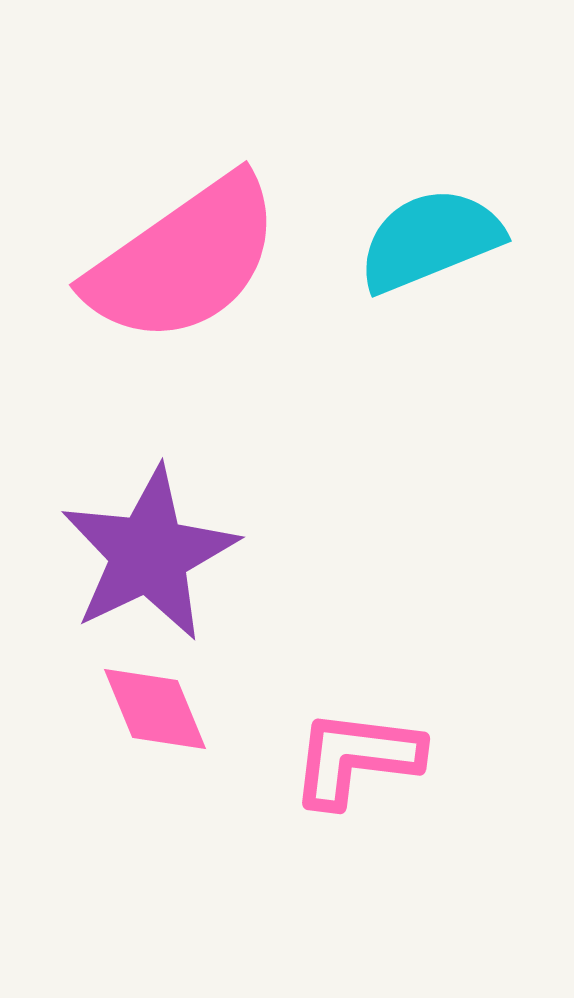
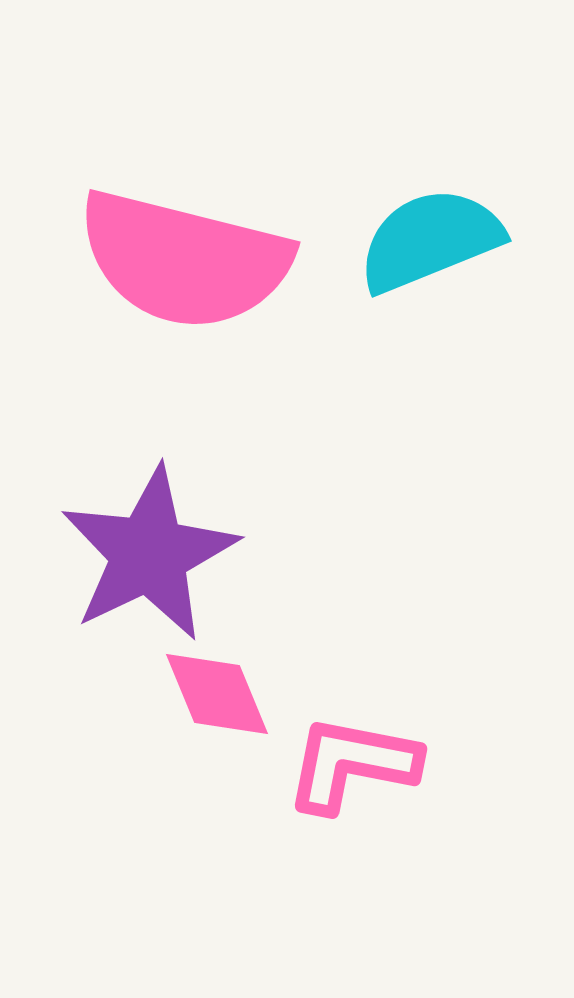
pink semicircle: rotated 49 degrees clockwise
pink diamond: moved 62 px right, 15 px up
pink L-shape: moved 4 px left, 6 px down; rotated 4 degrees clockwise
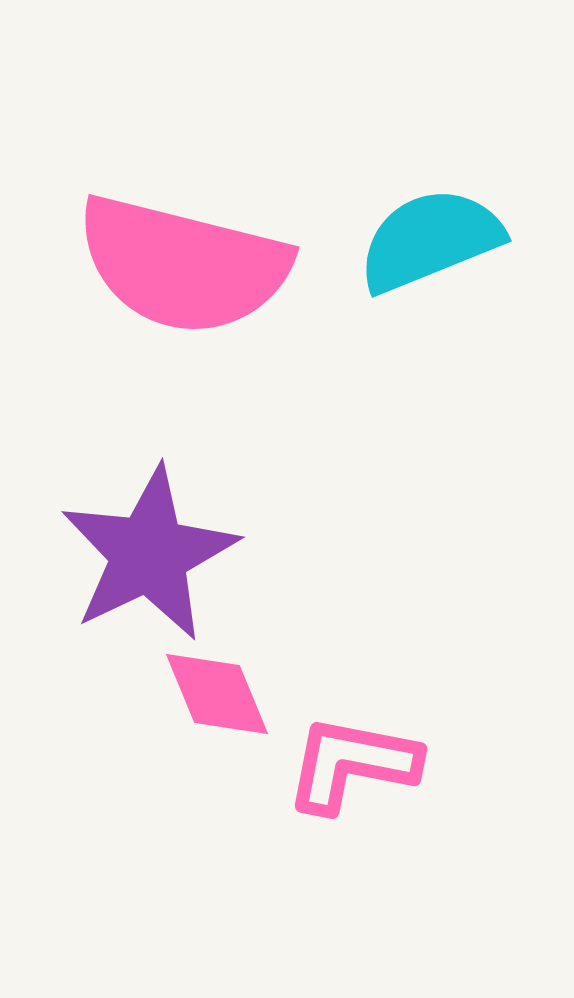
pink semicircle: moved 1 px left, 5 px down
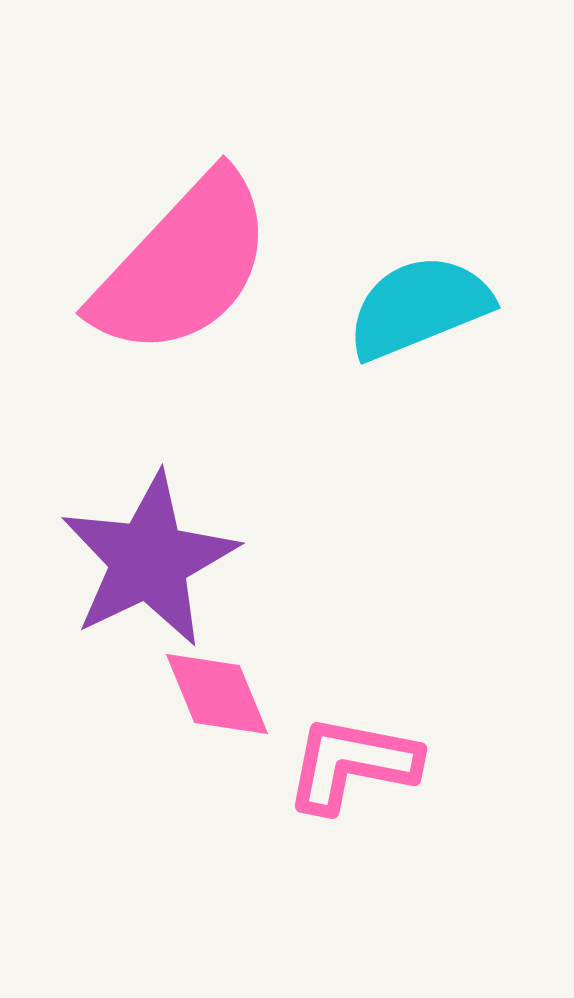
cyan semicircle: moved 11 px left, 67 px down
pink semicircle: rotated 61 degrees counterclockwise
purple star: moved 6 px down
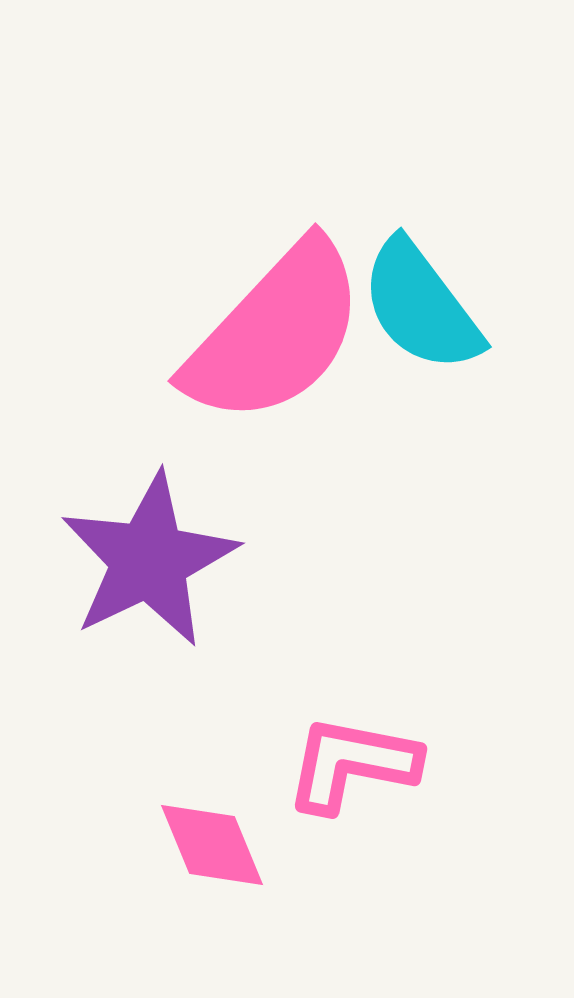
pink semicircle: moved 92 px right, 68 px down
cyan semicircle: moved 2 px right, 1 px up; rotated 105 degrees counterclockwise
pink diamond: moved 5 px left, 151 px down
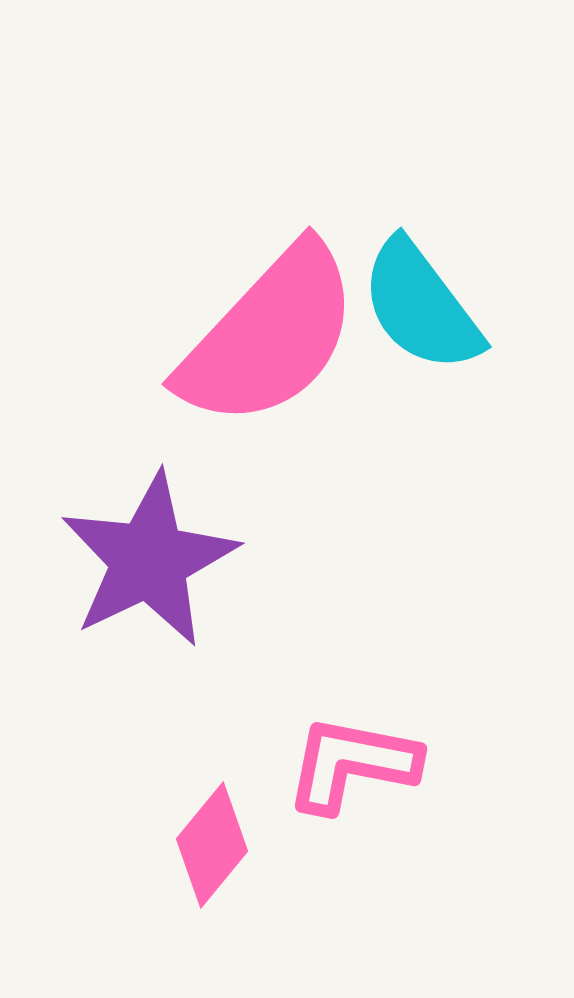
pink semicircle: moved 6 px left, 3 px down
pink diamond: rotated 62 degrees clockwise
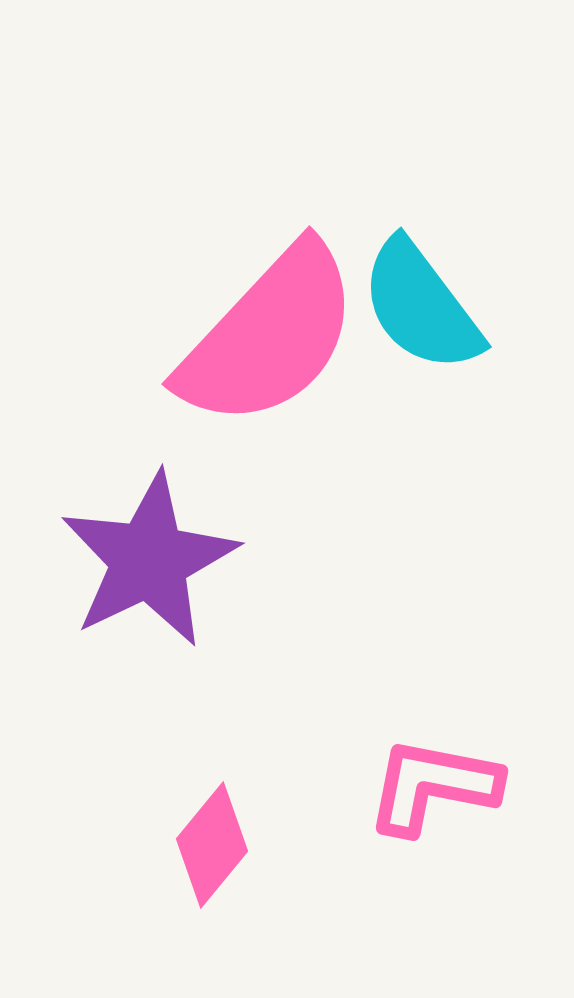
pink L-shape: moved 81 px right, 22 px down
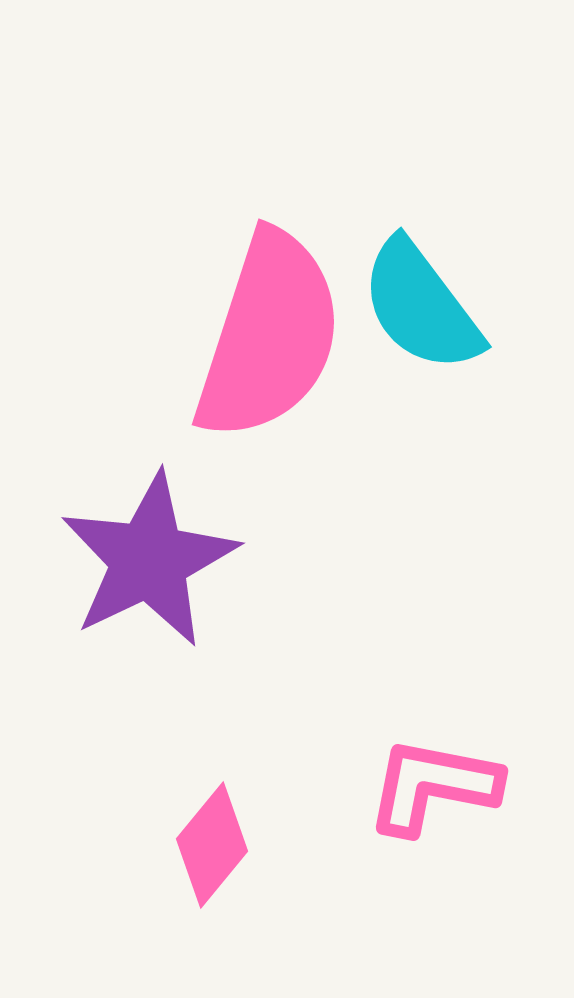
pink semicircle: rotated 25 degrees counterclockwise
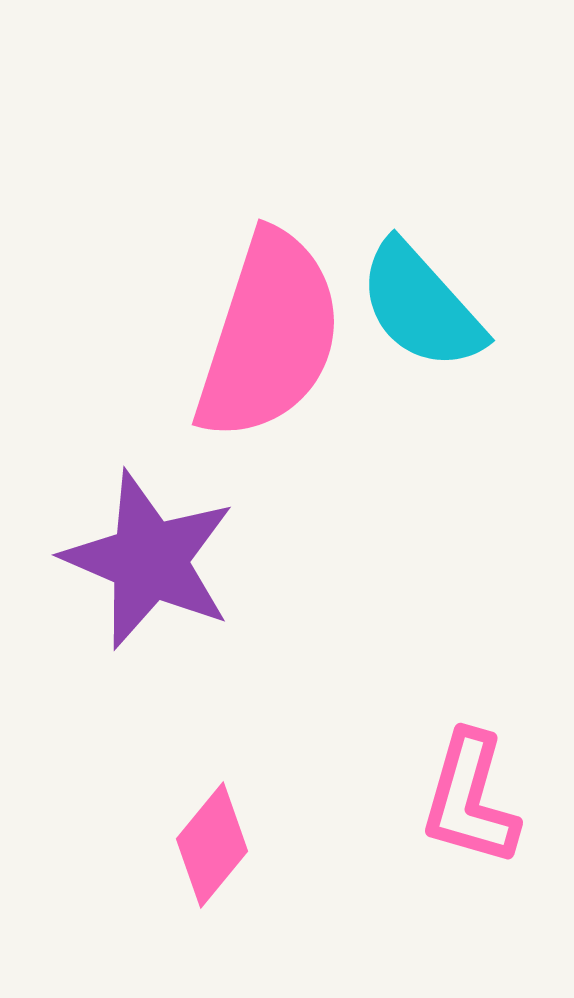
cyan semicircle: rotated 5 degrees counterclockwise
purple star: rotated 23 degrees counterclockwise
pink L-shape: moved 37 px right, 13 px down; rotated 85 degrees counterclockwise
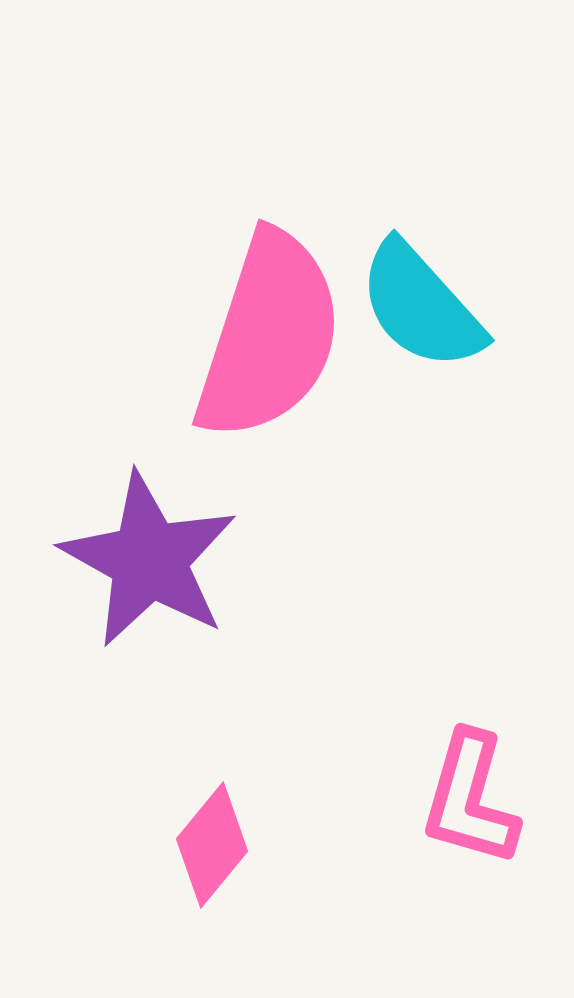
purple star: rotated 6 degrees clockwise
